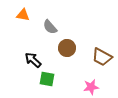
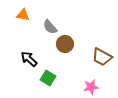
brown circle: moved 2 px left, 4 px up
black arrow: moved 4 px left, 1 px up
green square: moved 1 px right, 1 px up; rotated 21 degrees clockwise
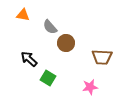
brown circle: moved 1 px right, 1 px up
brown trapezoid: rotated 25 degrees counterclockwise
pink star: moved 1 px left
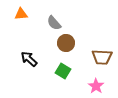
orange triangle: moved 2 px left, 1 px up; rotated 16 degrees counterclockwise
gray semicircle: moved 4 px right, 4 px up
green square: moved 15 px right, 7 px up
pink star: moved 6 px right, 1 px up; rotated 28 degrees counterclockwise
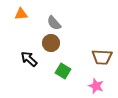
brown circle: moved 15 px left
pink star: rotated 14 degrees counterclockwise
